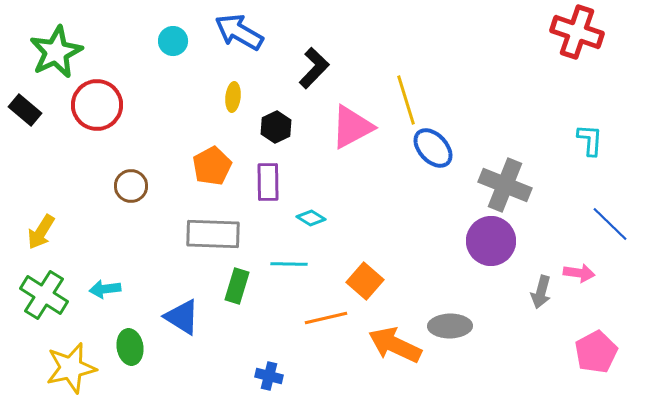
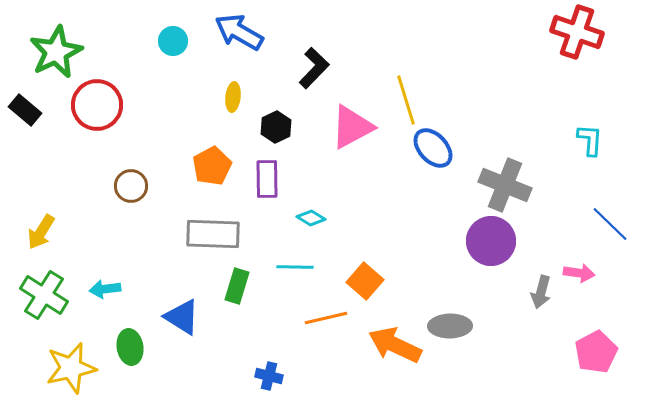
purple rectangle: moved 1 px left, 3 px up
cyan line: moved 6 px right, 3 px down
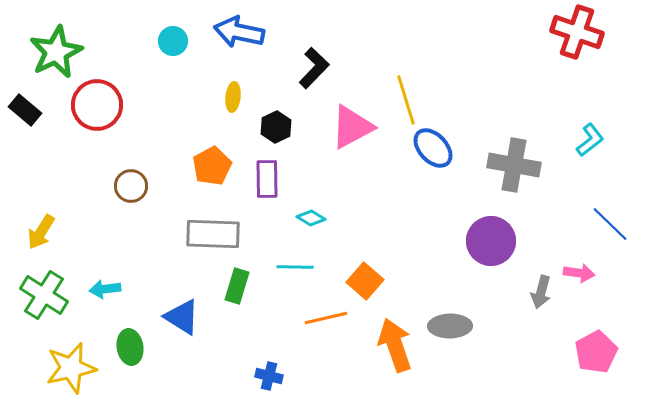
blue arrow: rotated 18 degrees counterclockwise
cyan L-shape: rotated 48 degrees clockwise
gray cross: moved 9 px right, 20 px up; rotated 12 degrees counterclockwise
orange arrow: rotated 46 degrees clockwise
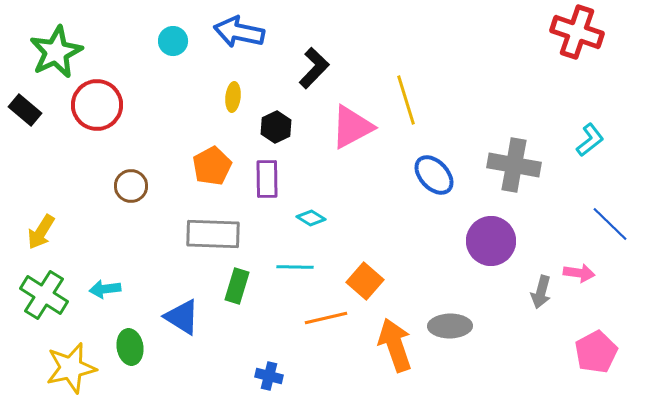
blue ellipse: moved 1 px right, 27 px down
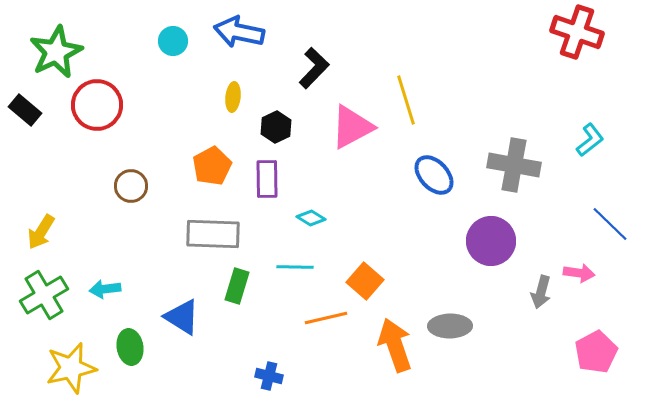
green cross: rotated 27 degrees clockwise
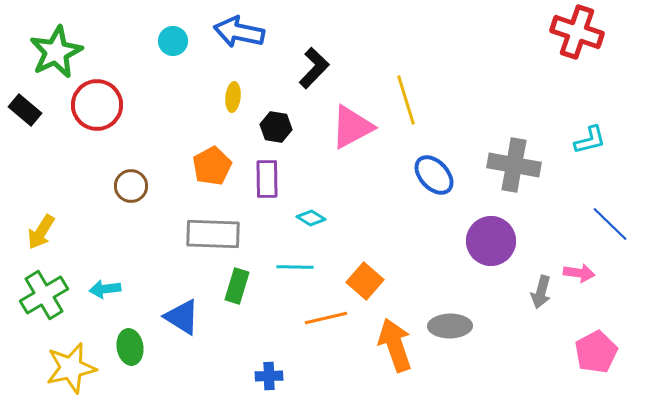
black hexagon: rotated 24 degrees counterclockwise
cyan L-shape: rotated 24 degrees clockwise
blue cross: rotated 16 degrees counterclockwise
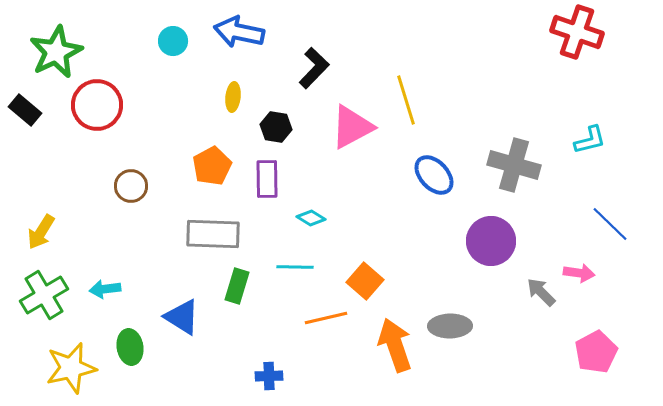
gray cross: rotated 6 degrees clockwise
gray arrow: rotated 120 degrees clockwise
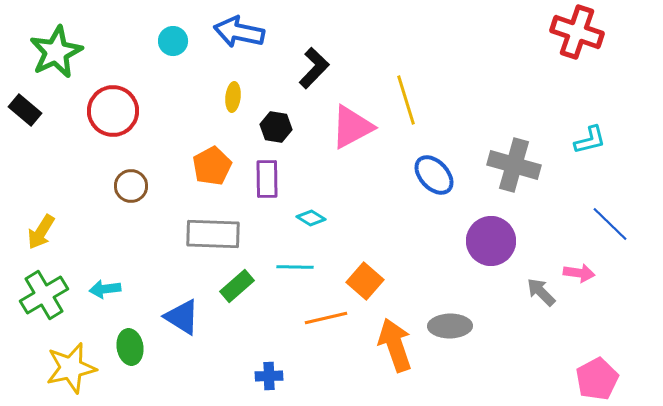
red circle: moved 16 px right, 6 px down
green rectangle: rotated 32 degrees clockwise
pink pentagon: moved 1 px right, 27 px down
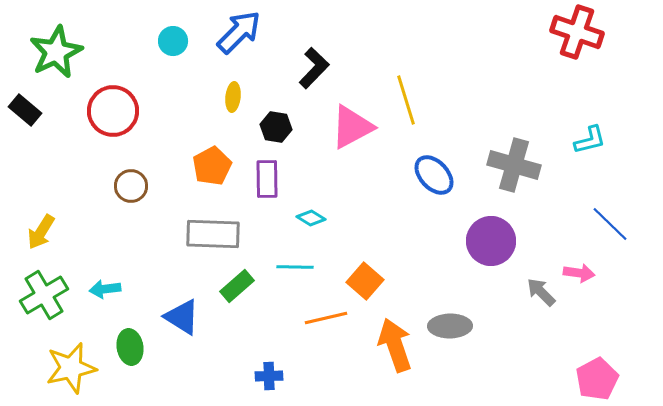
blue arrow: rotated 123 degrees clockwise
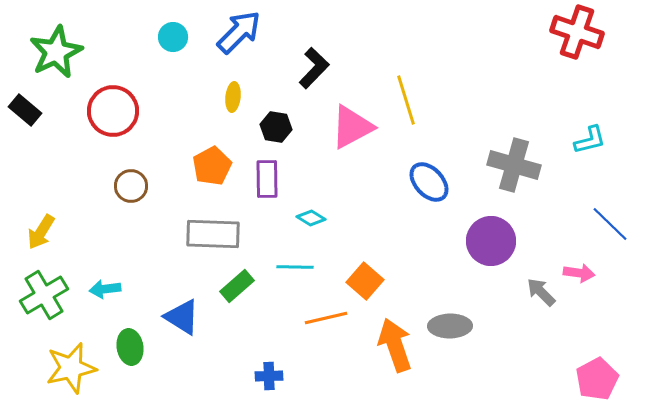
cyan circle: moved 4 px up
blue ellipse: moved 5 px left, 7 px down
